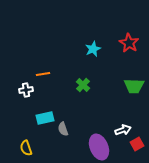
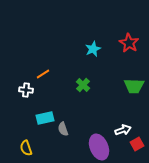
orange line: rotated 24 degrees counterclockwise
white cross: rotated 16 degrees clockwise
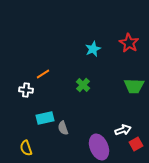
gray semicircle: moved 1 px up
red square: moved 1 px left
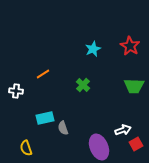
red star: moved 1 px right, 3 px down
white cross: moved 10 px left, 1 px down
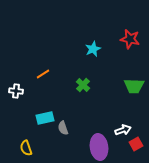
red star: moved 7 px up; rotated 18 degrees counterclockwise
purple ellipse: rotated 15 degrees clockwise
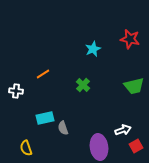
green trapezoid: rotated 15 degrees counterclockwise
red square: moved 2 px down
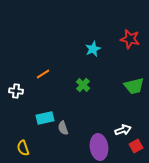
yellow semicircle: moved 3 px left
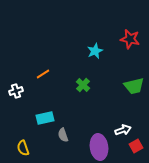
cyan star: moved 2 px right, 2 px down
white cross: rotated 24 degrees counterclockwise
gray semicircle: moved 7 px down
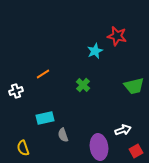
red star: moved 13 px left, 3 px up
red square: moved 5 px down
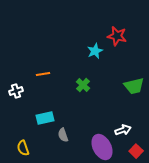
orange line: rotated 24 degrees clockwise
purple ellipse: moved 3 px right; rotated 20 degrees counterclockwise
red square: rotated 16 degrees counterclockwise
